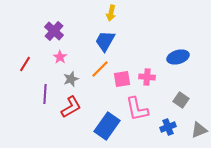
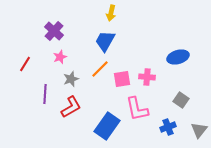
pink star: rotated 16 degrees clockwise
gray triangle: rotated 30 degrees counterclockwise
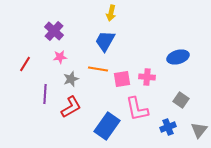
pink star: rotated 16 degrees clockwise
orange line: moved 2 px left; rotated 54 degrees clockwise
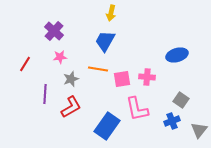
blue ellipse: moved 1 px left, 2 px up
blue cross: moved 4 px right, 6 px up
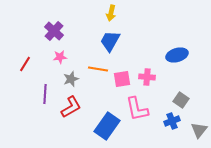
blue trapezoid: moved 5 px right
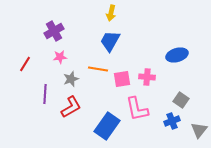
purple cross: rotated 18 degrees clockwise
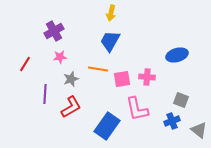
gray square: rotated 14 degrees counterclockwise
gray triangle: rotated 30 degrees counterclockwise
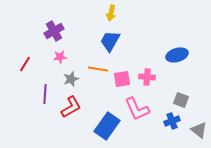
pink L-shape: rotated 12 degrees counterclockwise
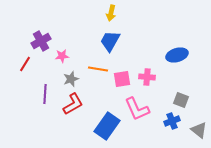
purple cross: moved 13 px left, 10 px down
pink star: moved 2 px right, 1 px up
red L-shape: moved 2 px right, 3 px up
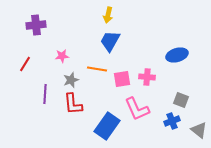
yellow arrow: moved 3 px left, 2 px down
purple cross: moved 5 px left, 16 px up; rotated 24 degrees clockwise
orange line: moved 1 px left
gray star: moved 1 px down
red L-shape: rotated 115 degrees clockwise
